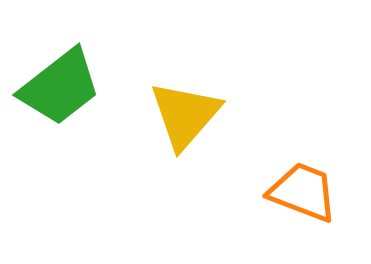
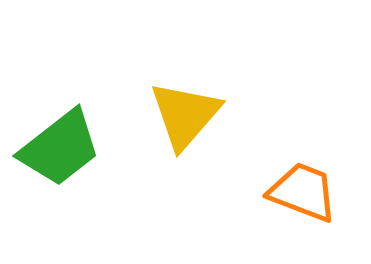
green trapezoid: moved 61 px down
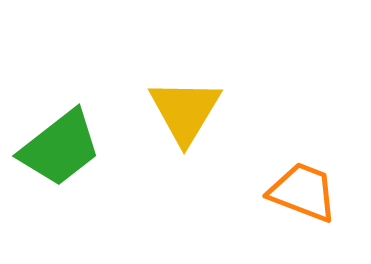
yellow triangle: moved 4 px up; rotated 10 degrees counterclockwise
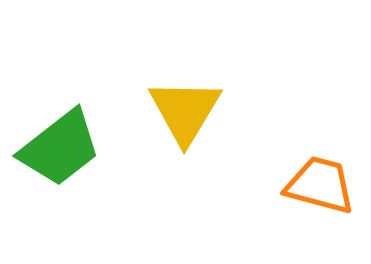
orange trapezoid: moved 17 px right, 7 px up; rotated 6 degrees counterclockwise
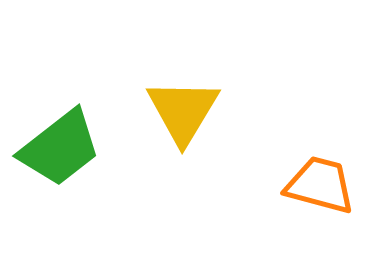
yellow triangle: moved 2 px left
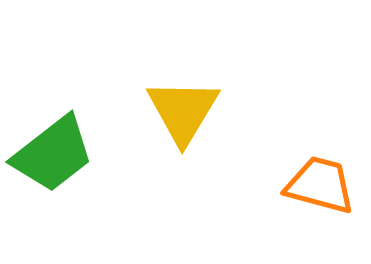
green trapezoid: moved 7 px left, 6 px down
